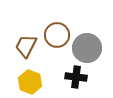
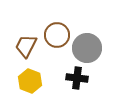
black cross: moved 1 px right, 1 px down
yellow hexagon: moved 1 px up
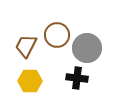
yellow hexagon: rotated 20 degrees counterclockwise
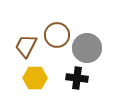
yellow hexagon: moved 5 px right, 3 px up
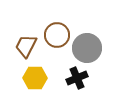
black cross: rotated 30 degrees counterclockwise
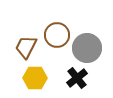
brown trapezoid: moved 1 px down
black cross: rotated 15 degrees counterclockwise
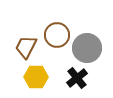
yellow hexagon: moved 1 px right, 1 px up
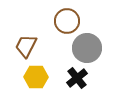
brown circle: moved 10 px right, 14 px up
brown trapezoid: moved 1 px up
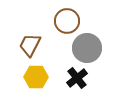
brown trapezoid: moved 4 px right, 1 px up
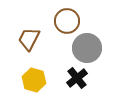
brown trapezoid: moved 1 px left, 6 px up
yellow hexagon: moved 2 px left, 3 px down; rotated 15 degrees clockwise
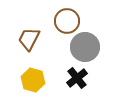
gray circle: moved 2 px left, 1 px up
yellow hexagon: moved 1 px left
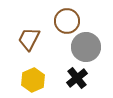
gray circle: moved 1 px right
yellow hexagon: rotated 20 degrees clockwise
